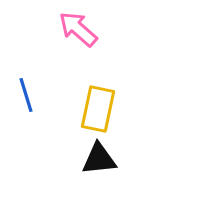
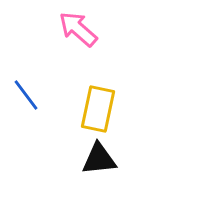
blue line: rotated 20 degrees counterclockwise
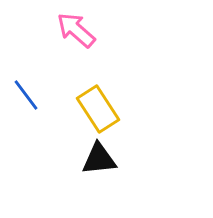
pink arrow: moved 2 px left, 1 px down
yellow rectangle: rotated 45 degrees counterclockwise
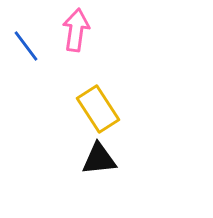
pink arrow: rotated 57 degrees clockwise
blue line: moved 49 px up
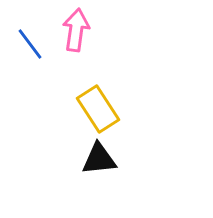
blue line: moved 4 px right, 2 px up
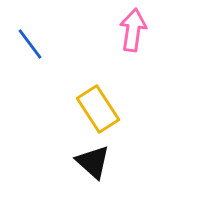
pink arrow: moved 57 px right
black triangle: moved 6 px left, 3 px down; rotated 48 degrees clockwise
